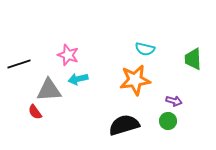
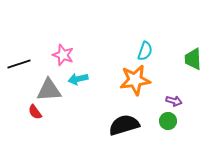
cyan semicircle: moved 2 px down; rotated 84 degrees counterclockwise
pink star: moved 5 px left
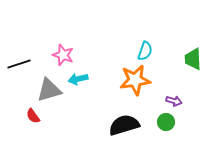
gray triangle: rotated 12 degrees counterclockwise
red semicircle: moved 2 px left, 4 px down
green circle: moved 2 px left, 1 px down
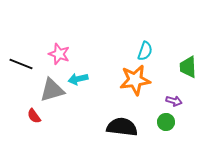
pink star: moved 4 px left, 1 px up
green trapezoid: moved 5 px left, 8 px down
black line: moved 2 px right; rotated 40 degrees clockwise
gray triangle: moved 3 px right
red semicircle: moved 1 px right
black semicircle: moved 2 px left, 2 px down; rotated 24 degrees clockwise
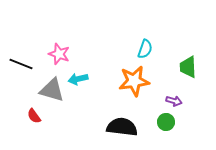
cyan semicircle: moved 2 px up
orange star: moved 1 px left, 1 px down
gray triangle: rotated 32 degrees clockwise
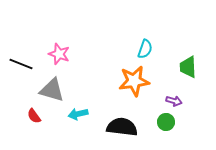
cyan arrow: moved 35 px down
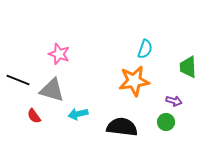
black line: moved 3 px left, 16 px down
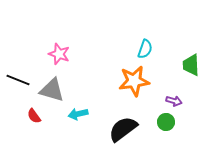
green trapezoid: moved 3 px right, 2 px up
black semicircle: moved 1 px right, 2 px down; rotated 44 degrees counterclockwise
